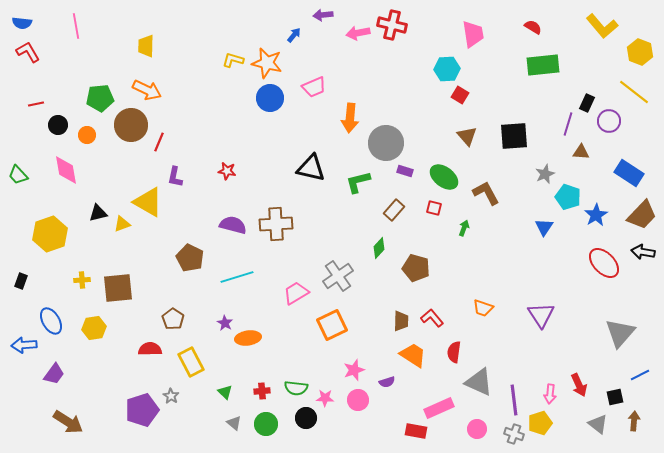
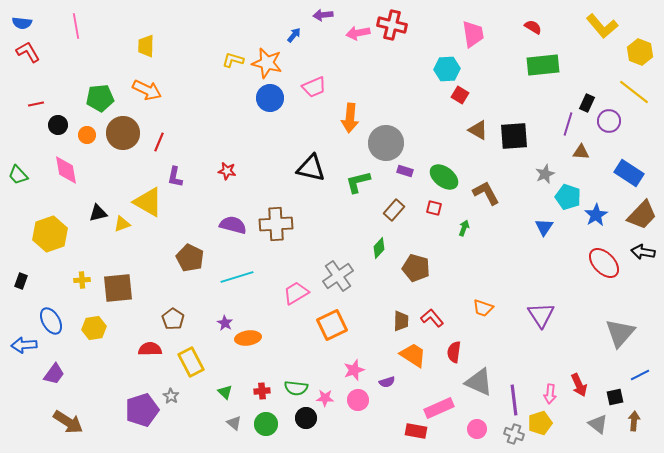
brown circle at (131, 125): moved 8 px left, 8 px down
brown triangle at (467, 136): moved 11 px right, 6 px up; rotated 20 degrees counterclockwise
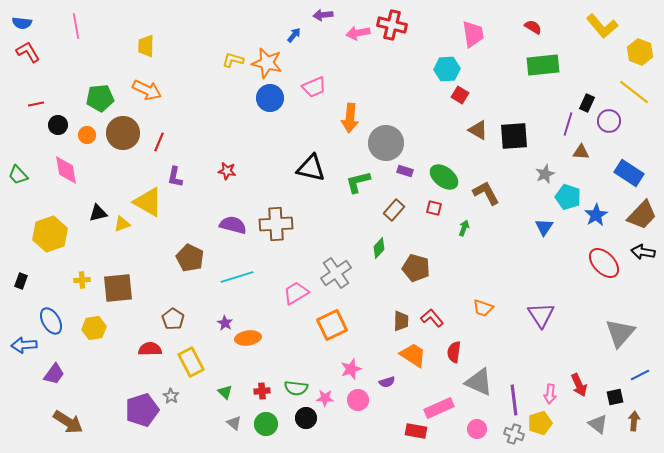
gray cross at (338, 276): moved 2 px left, 3 px up
pink star at (354, 370): moved 3 px left, 1 px up
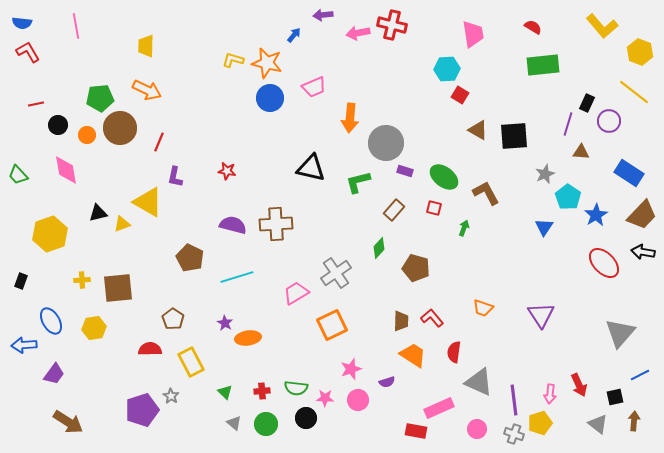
brown circle at (123, 133): moved 3 px left, 5 px up
cyan pentagon at (568, 197): rotated 15 degrees clockwise
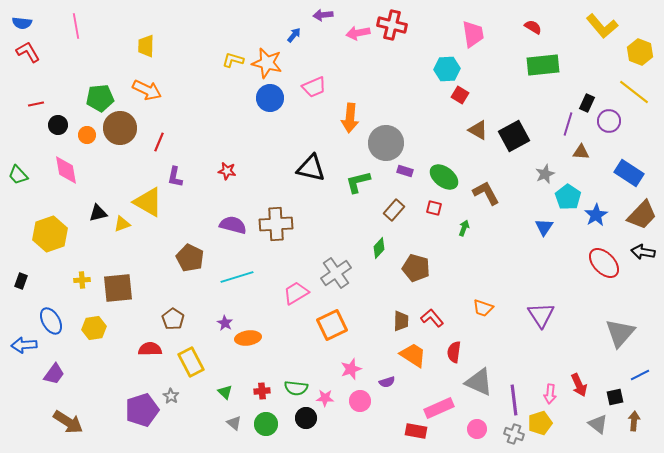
black square at (514, 136): rotated 24 degrees counterclockwise
pink circle at (358, 400): moved 2 px right, 1 px down
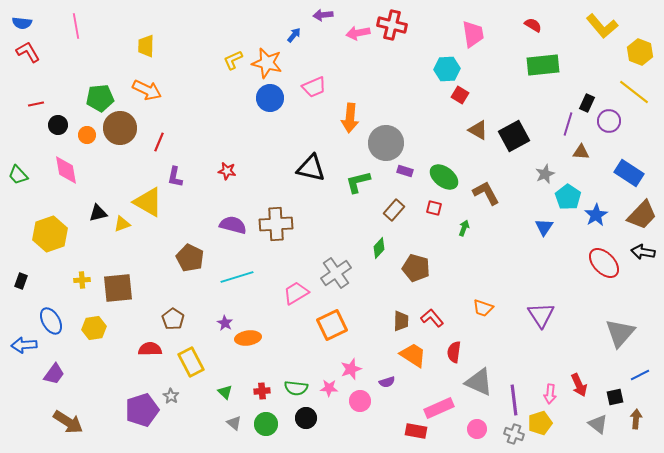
red semicircle at (533, 27): moved 2 px up
yellow L-shape at (233, 60): rotated 40 degrees counterclockwise
pink star at (325, 398): moved 4 px right, 10 px up
brown arrow at (634, 421): moved 2 px right, 2 px up
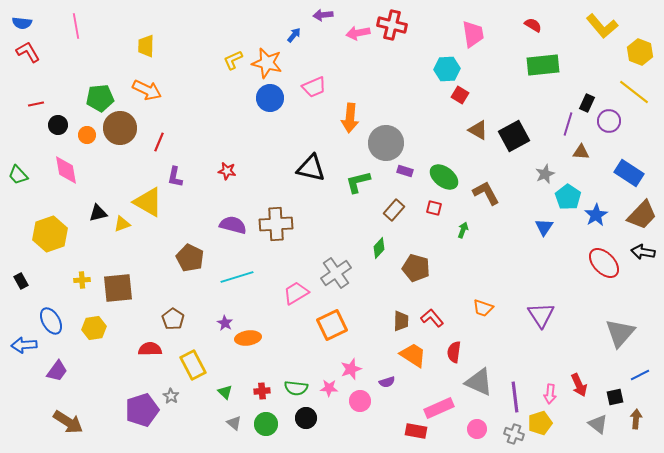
green arrow at (464, 228): moved 1 px left, 2 px down
black rectangle at (21, 281): rotated 49 degrees counterclockwise
yellow rectangle at (191, 362): moved 2 px right, 3 px down
purple trapezoid at (54, 374): moved 3 px right, 3 px up
purple line at (514, 400): moved 1 px right, 3 px up
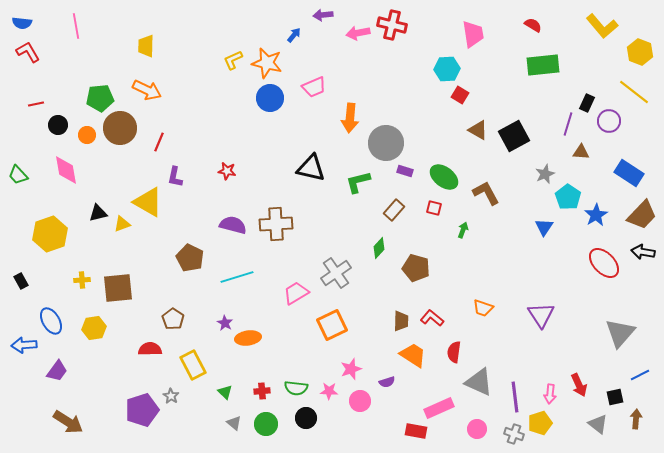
red L-shape at (432, 318): rotated 10 degrees counterclockwise
pink star at (329, 388): moved 3 px down
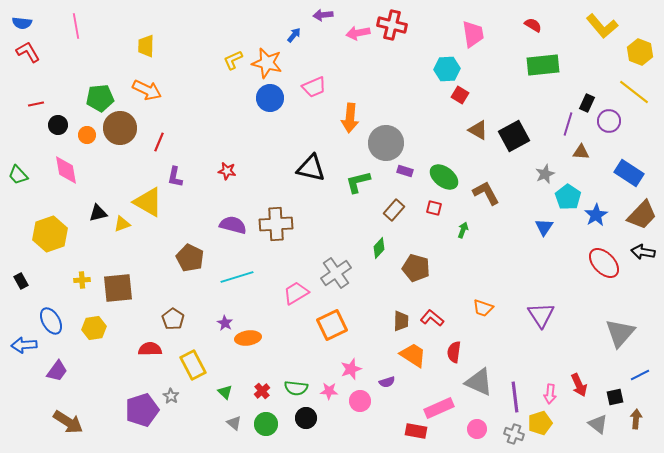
red cross at (262, 391): rotated 35 degrees counterclockwise
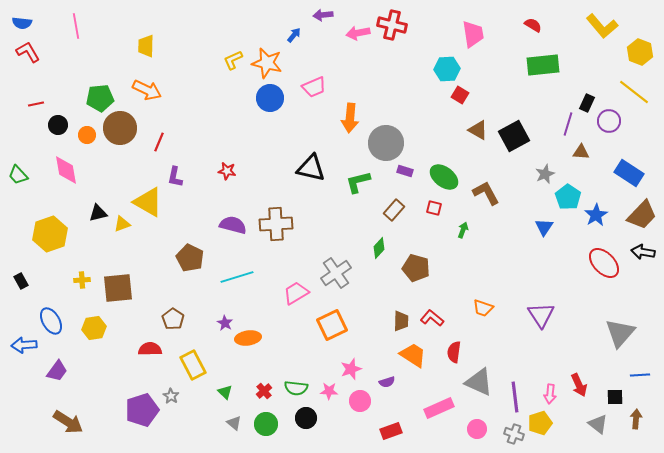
blue line at (640, 375): rotated 24 degrees clockwise
red cross at (262, 391): moved 2 px right
black square at (615, 397): rotated 12 degrees clockwise
red rectangle at (416, 431): moved 25 px left; rotated 30 degrees counterclockwise
